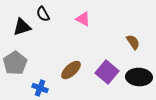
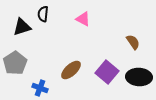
black semicircle: rotated 35 degrees clockwise
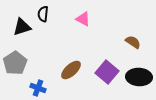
brown semicircle: rotated 21 degrees counterclockwise
blue cross: moved 2 px left
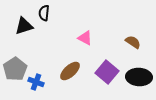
black semicircle: moved 1 px right, 1 px up
pink triangle: moved 2 px right, 19 px down
black triangle: moved 2 px right, 1 px up
gray pentagon: moved 6 px down
brown ellipse: moved 1 px left, 1 px down
blue cross: moved 2 px left, 6 px up
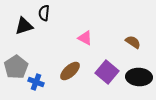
gray pentagon: moved 1 px right, 2 px up
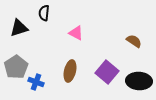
black triangle: moved 5 px left, 2 px down
pink triangle: moved 9 px left, 5 px up
brown semicircle: moved 1 px right, 1 px up
brown ellipse: rotated 35 degrees counterclockwise
black ellipse: moved 4 px down
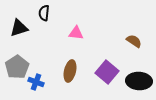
pink triangle: rotated 21 degrees counterclockwise
gray pentagon: moved 1 px right
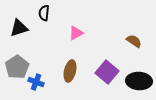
pink triangle: rotated 35 degrees counterclockwise
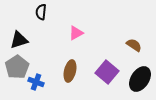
black semicircle: moved 3 px left, 1 px up
black triangle: moved 12 px down
brown semicircle: moved 4 px down
black ellipse: moved 1 px right, 2 px up; rotated 60 degrees counterclockwise
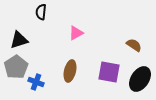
gray pentagon: moved 1 px left
purple square: moved 2 px right; rotated 30 degrees counterclockwise
